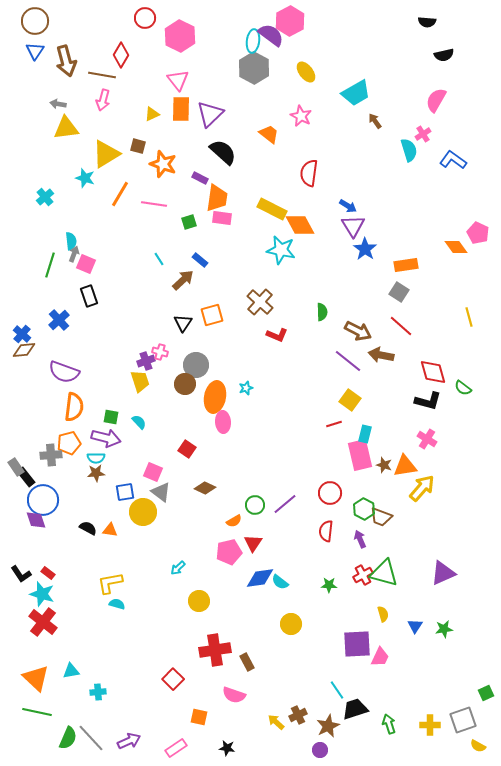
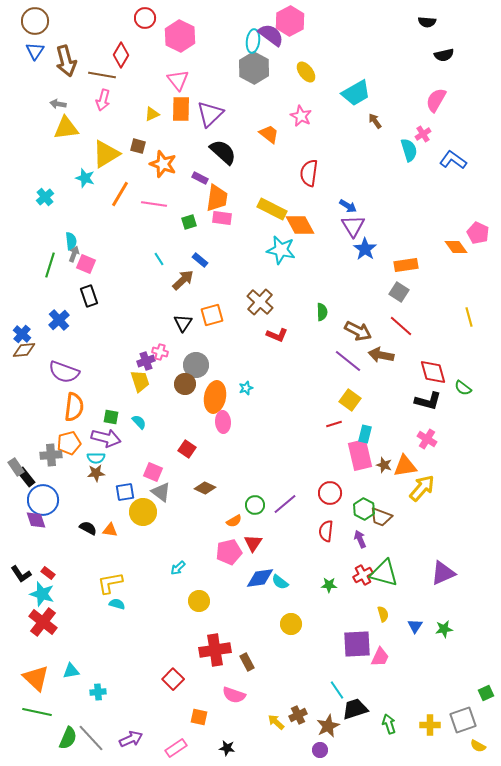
purple arrow at (129, 741): moved 2 px right, 2 px up
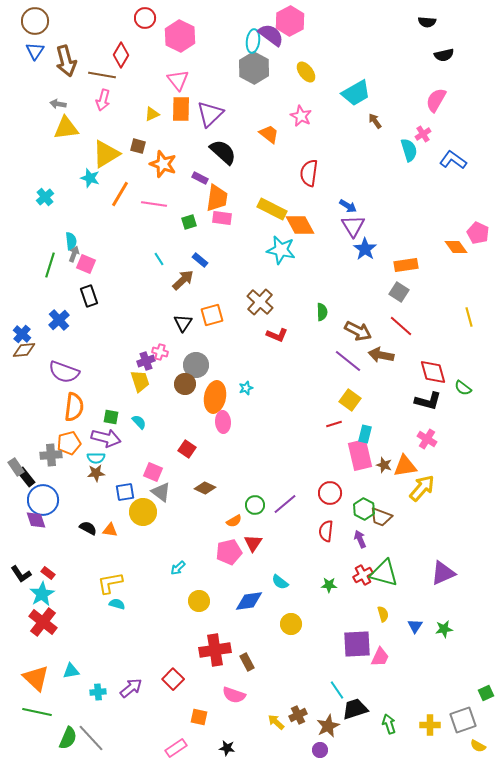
cyan star at (85, 178): moved 5 px right
blue diamond at (260, 578): moved 11 px left, 23 px down
cyan star at (42, 594): rotated 25 degrees clockwise
purple arrow at (131, 739): moved 51 px up; rotated 15 degrees counterclockwise
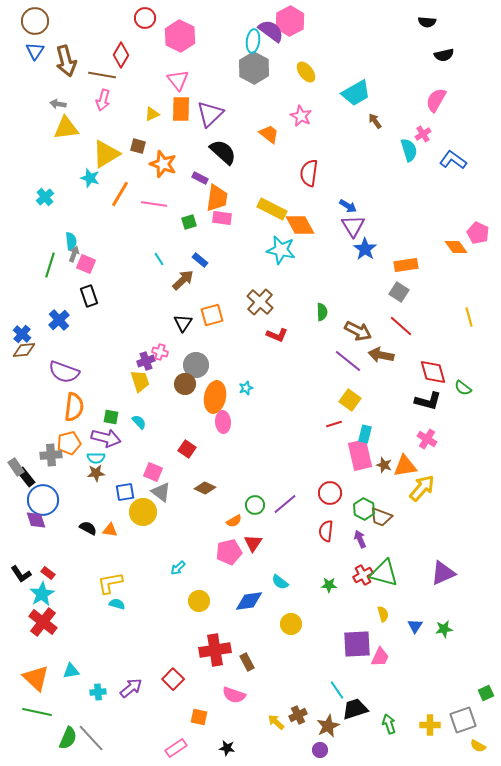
purple semicircle at (271, 35): moved 4 px up
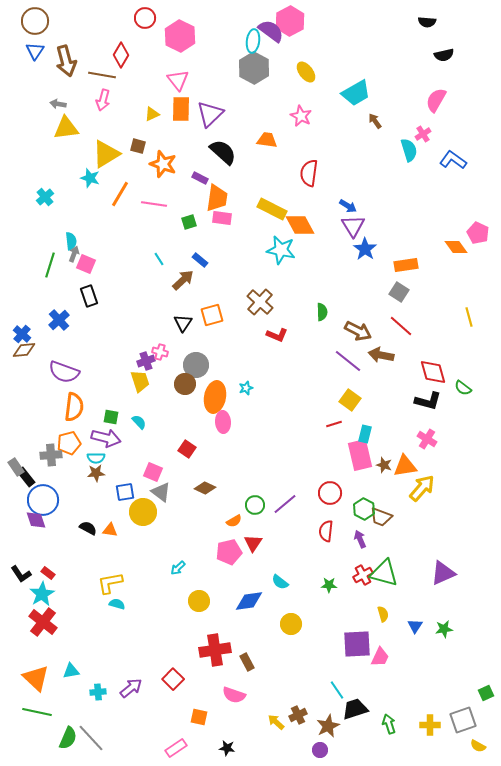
orange trapezoid at (269, 134): moved 2 px left, 6 px down; rotated 30 degrees counterclockwise
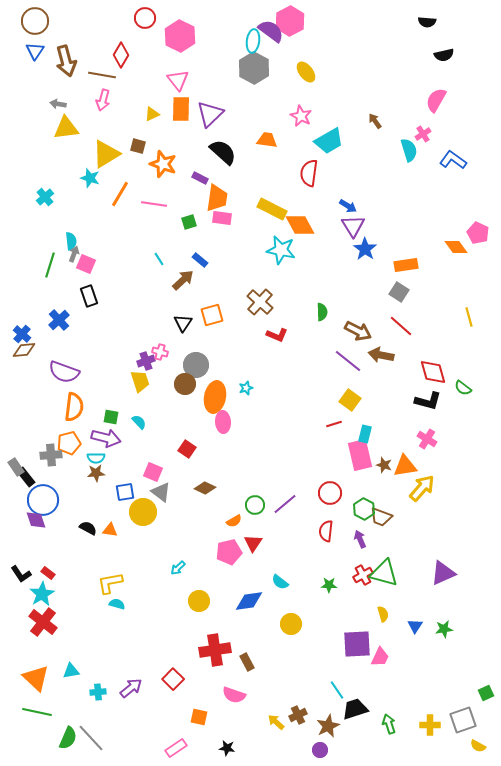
cyan trapezoid at (356, 93): moved 27 px left, 48 px down
